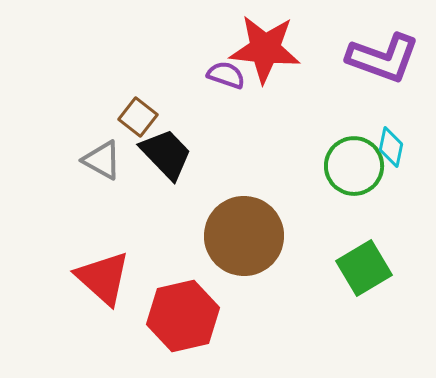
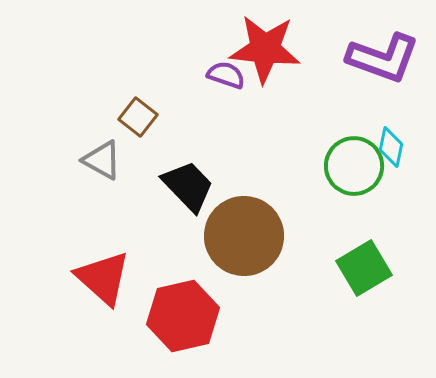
black trapezoid: moved 22 px right, 32 px down
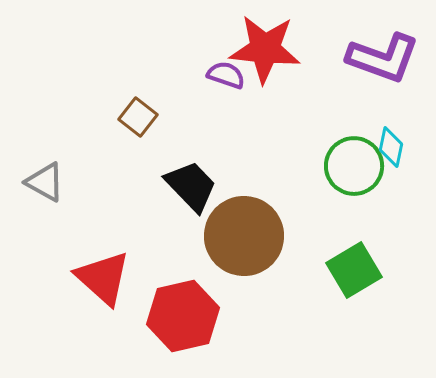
gray triangle: moved 57 px left, 22 px down
black trapezoid: moved 3 px right
green square: moved 10 px left, 2 px down
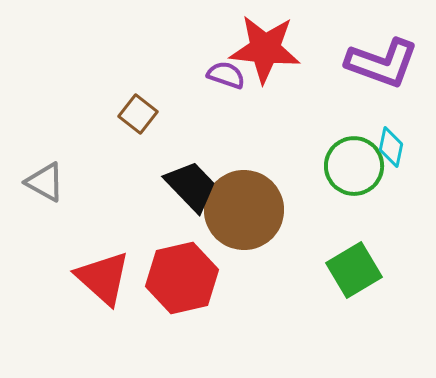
purple L-shape: moved 1 px left, 5 px down
brown square: moved 3 px up
brown circle: moved 26 px up
red hexagon: moved 1 px left, 38 px up
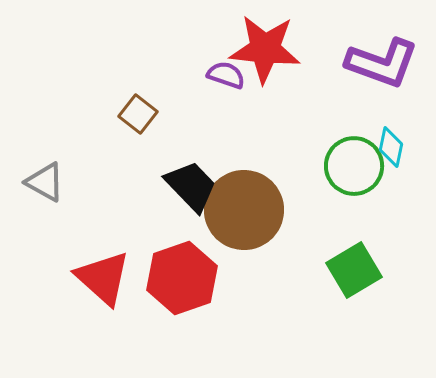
red hexagon: rotated 6 degrees counterclockwise
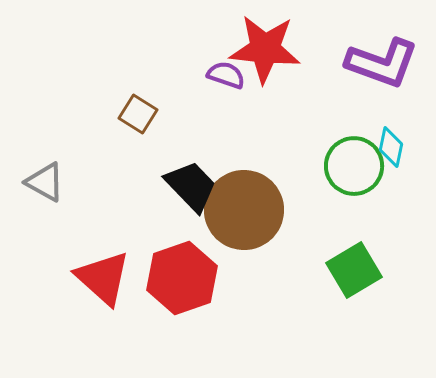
brown square: rotated 6 degrees counterclockwise
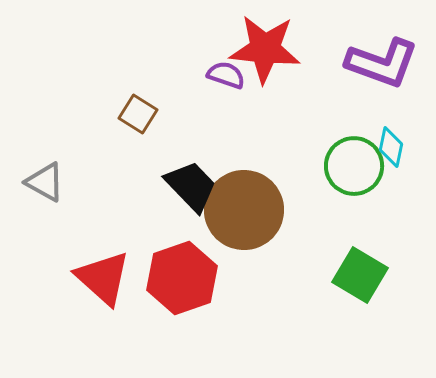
green square: moved 6 px right, 5 px down; rotated 28 degrees counterclockwise
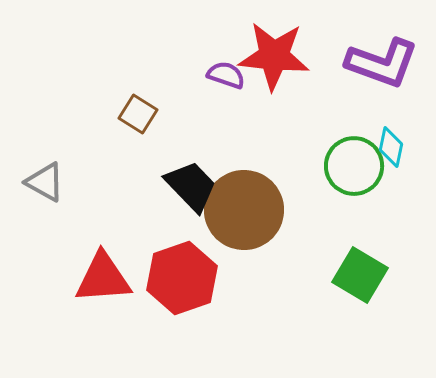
red star: moved 9 px right, 7 px down
red triangle: rotated 46 degrees counterclockwise
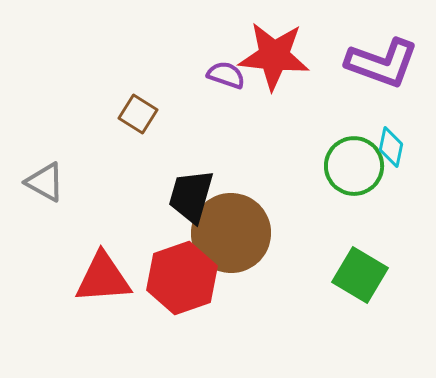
black trapezoid: moved 10 px down; rotated 120 degrees counterclockwise
brown circle: moved 13 px left, 23 px down
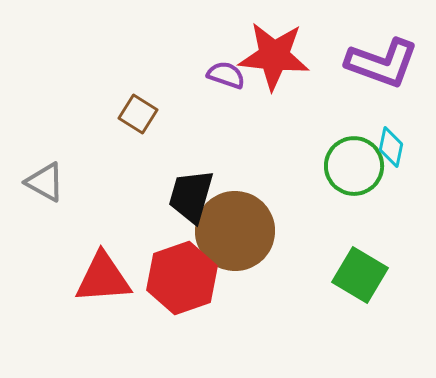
brown circle: moved 4 px right, 2 px up
